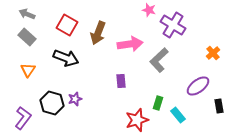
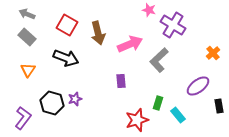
brown arrow: rotated 35 degrees counterclockwise
pink arrow: rotated 15 degrees counterclockwise
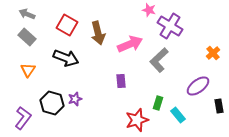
purple cross: moved 3 px left, 1 px down
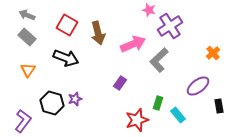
gray arrow: moved 1 px down
purple cross: rotated 25 degrees clockwise
pink arrow: moved 3 px right
purple rectangle: moved 1 px left, 2 px down; rotated 40 degrees clockwise
purple L-shape: moved 3 px down
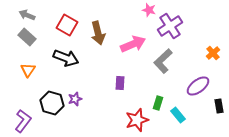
gray L-shape: moved 4 px right, 1 px down
purple rectangle: rotated 32 degrees counterclockwise
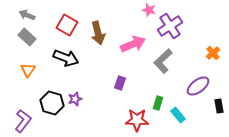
purple rectangle: rotated 16 degrees clockwise
red star: rotated 20 degrees clockwise
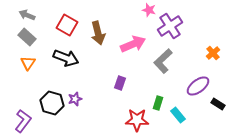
orange triangle: moved 7 px up
black rectangle: moved 1 px left, 2 px up; rotated 48 degrees counterclockwise
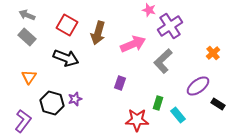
brown arrow: rotated 30 degrees clockwise
orange triangle: moved 1 px right, 14 px down
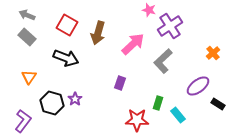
pink arrow: rotated 20 degrees counterclockwise
purple star: rotated 16 degrees counterclockwise
